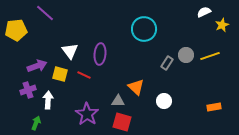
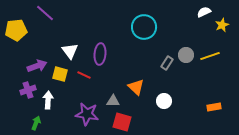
cyan circle: moved 2 px up
gray triangle: moved 5 px left
purple star: rotated 25 degrees counterclockwise
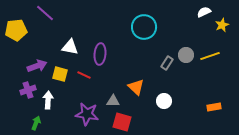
white triangle: moved 4 px up; rotated 42 degrees counterclockwise
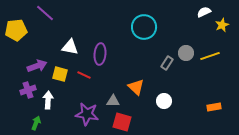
gray circle: moved 2 px up
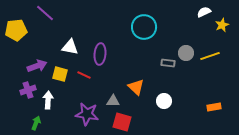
gray rectangle: moved 1 px right; rotated 64 degrees clockwise
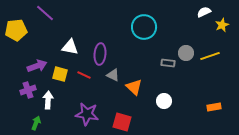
orange triangle: moved 2 px left
gray triangle: moved 26 px up; rotated 24 degrees clockwise
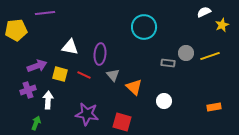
purple line: rotated 48 degrees counterclockwise
gray triangle: rotated 24 degrees clockwise
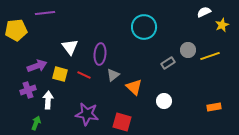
white triangle: rotated 42 degrees clockwise
gray circle: moved 2 px right, 3 px up
gray rectangle: rotated 40 degrees counterclockwise
gray triangle: rotated 32 degrees clockwise
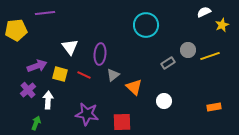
cyan circle: moved 2 px right, 2 px up
purple cross: rotated 21 degrees counterclockwise
red square: rotated 18 degrees counterclockwise
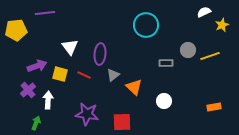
gray rectangle: moved 2 px left; rotated 32 degrees clockwise
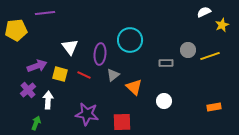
cyan circle: moved 16 px left, 15 px down
